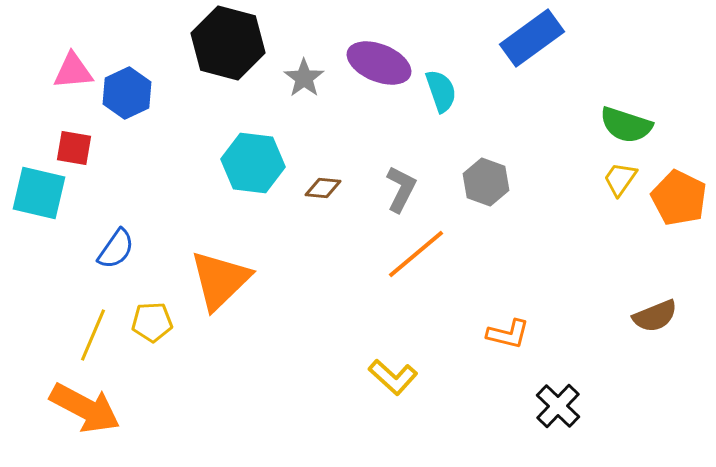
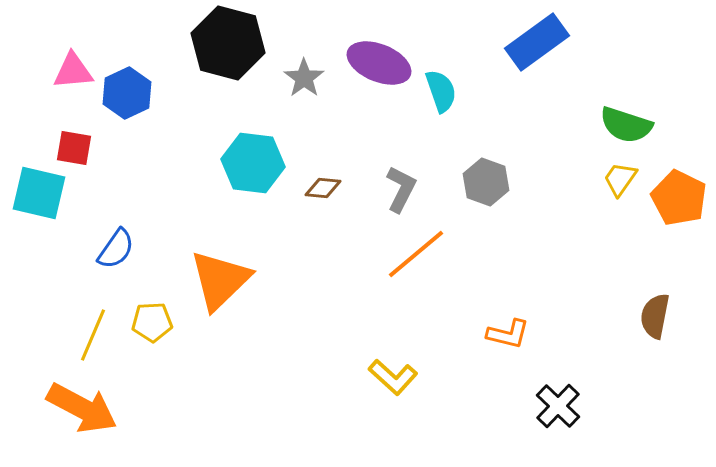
blue rectangle: moved 5 px right, 4 px down
brown semicircle: rotated 123 degrees clockwise
orange arrow: moved 3 px left
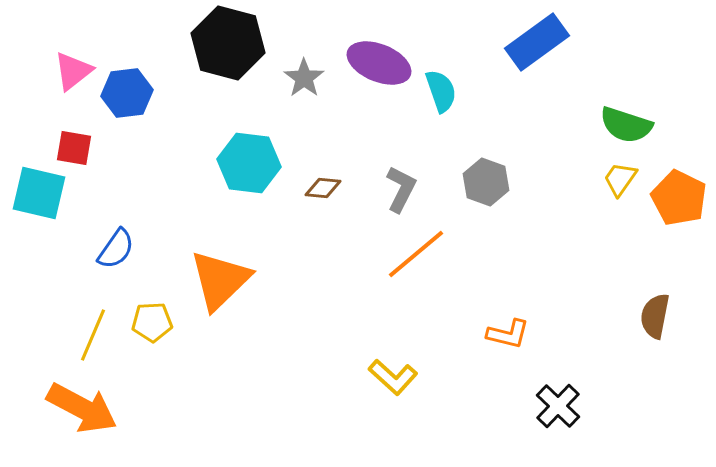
pink triangle: rotated 33 degrees counterclockwise
blue hexagon: rotated 18 degrees clockwise
cyan hexagon: moved 4 px left
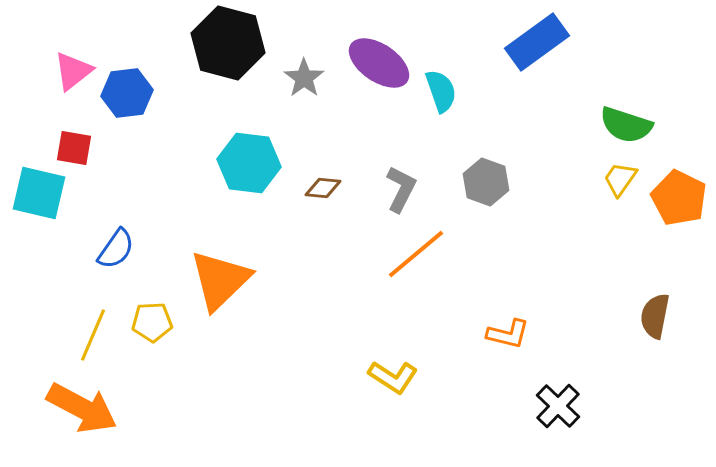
purple ellipse: rotated 12 degrees clockwise
yellow L-shape: rotated 9 degrees counterclockwise
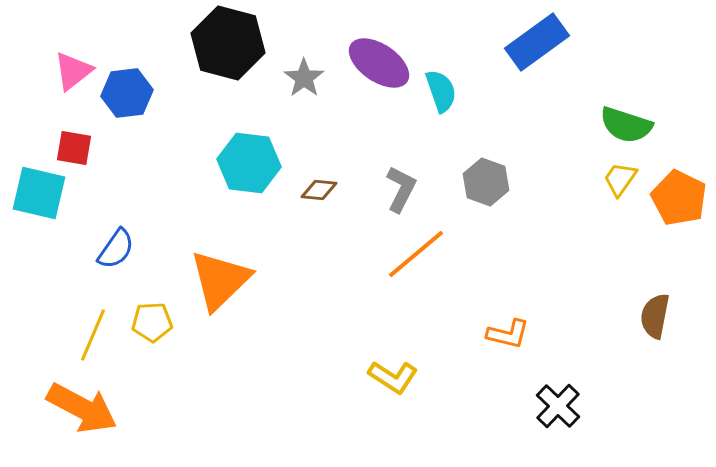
brown diamond: moved 4 px left, 2 px down
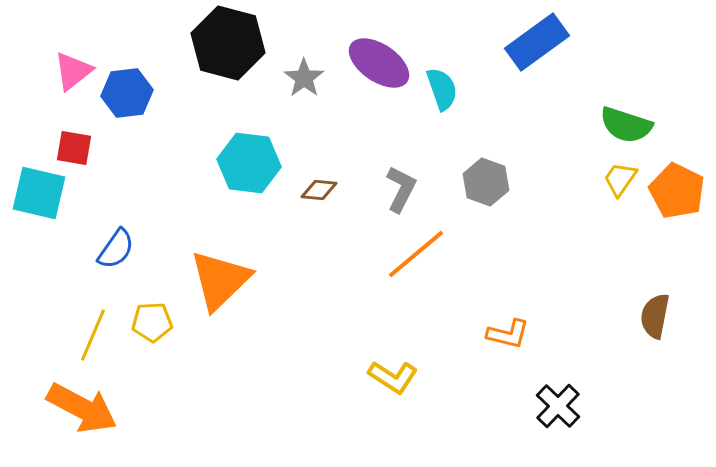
cyan semicircle: moved 1 px right, 2 px up
orange pentagon: moved 2 px left, 7 px up
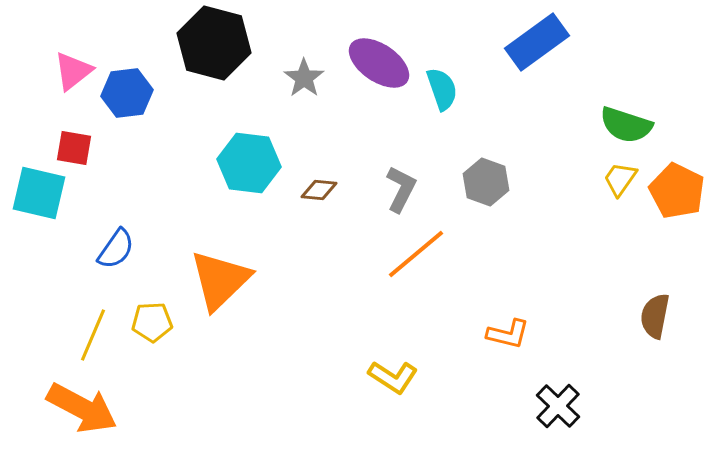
black hexagon: moved 14 px left
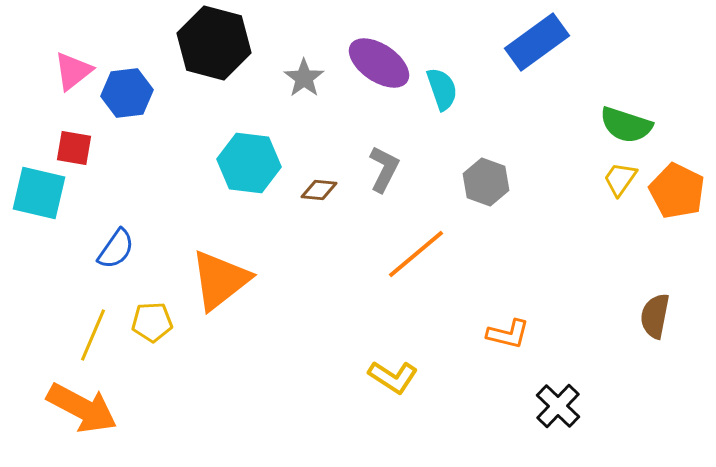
gray L-shape: moved 17 px left, 20 px up
orange triangle: rotated 6 degrees clockwise
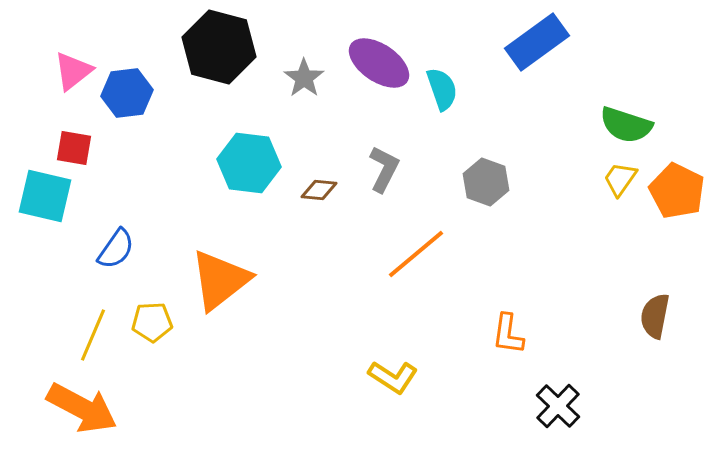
black hexagon: moved 5 px right, 4 px down
cyan square: moved 6 px right, 3 px down
orange L-shape: rotated 84 degrees clockwise
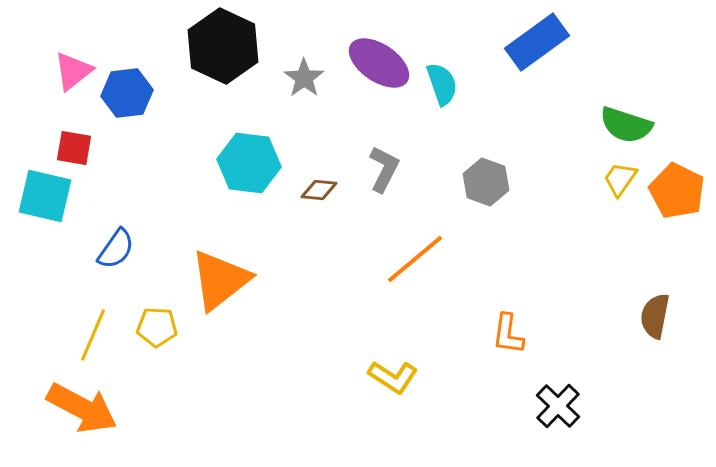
black hexagon: moved 4 px right, 1 px up; rotated 10 degrees clockwise
cyan semicircle: moved 5 px up
orange line: moved 1 px left, 5 px down
yellow pentagon: moved 5 px right, 5 px down; rotated 6 degrees clockwise
